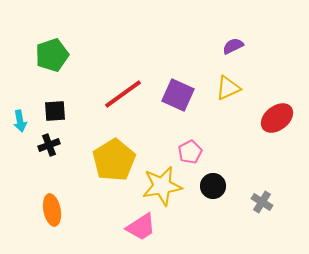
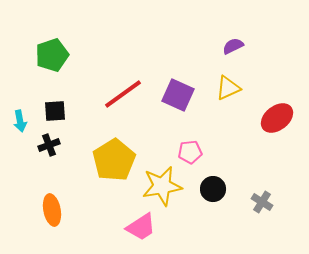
pink pentagon: rotated 20 degrees clockwise
black circle: moved 3 px down
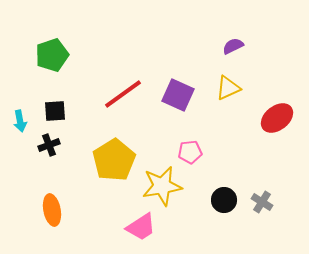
black circle: moved 11 px right, 11 px down
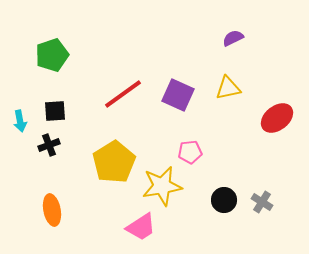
purple semicircle: moved 8 px up
yellow triangle: rotated 12 degrees clockwise
yellow pentagon: moved 2 px down
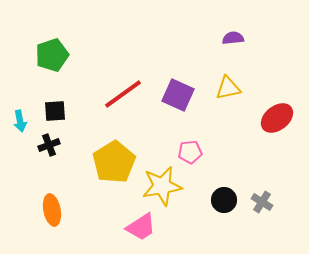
purple semicircle: rotated 20 degrees clockwise
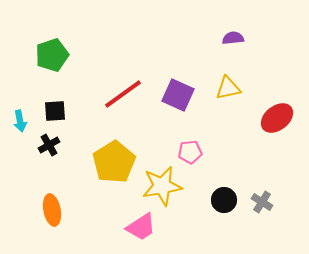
black cross: rotated 10 degrees counterclockwise
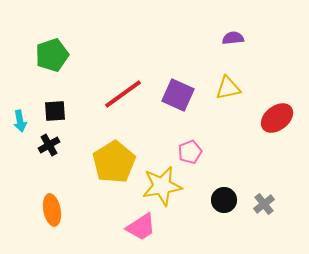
pink pentagon: rotated 15 degrees counterclockwise
gray cross: moved 2 px right, 2 px down; rotated 20 degrees clockwise
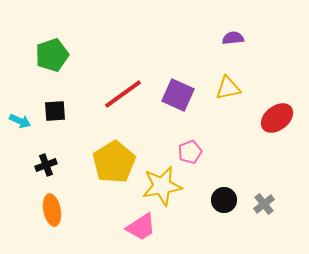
cyan arrow: rotated 55 degrees counterclockwise
black cross: moved 3 px left, 20 px down; rotated 10 degrees clockwise
